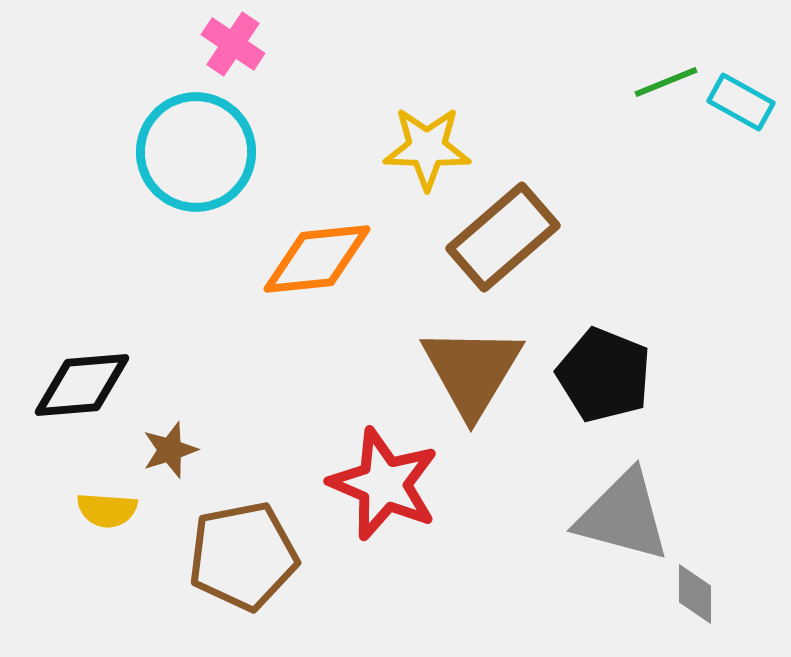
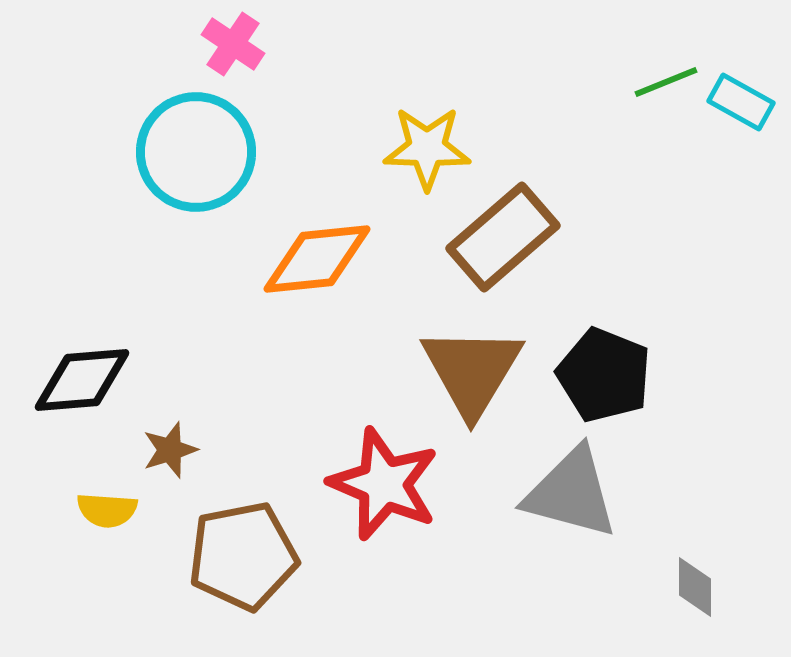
black diamond: moved 5 px up
gray triangle: moved 52 px left, 23 px up
gray diamond: moved 7 px up
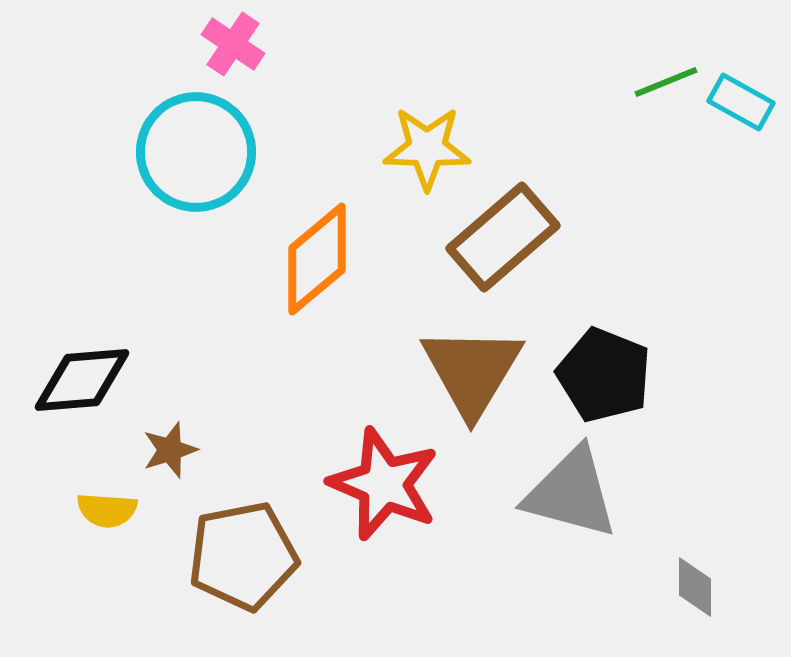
orange diamond: rotated 34 degrees counterclockwise
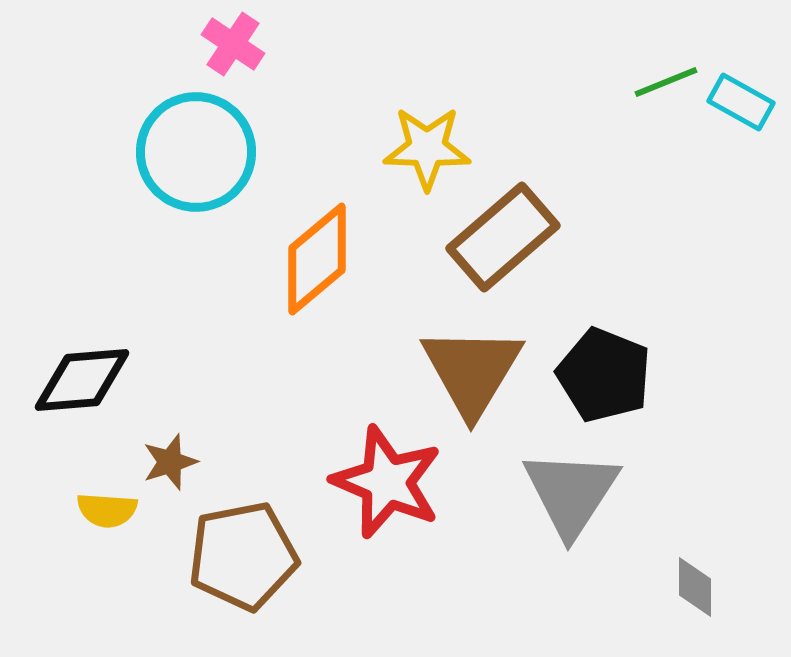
brown star: moved 12 px down
red star: moved 3 px right, 2 px up
gray triangle: rotated 48 degrees clockwise
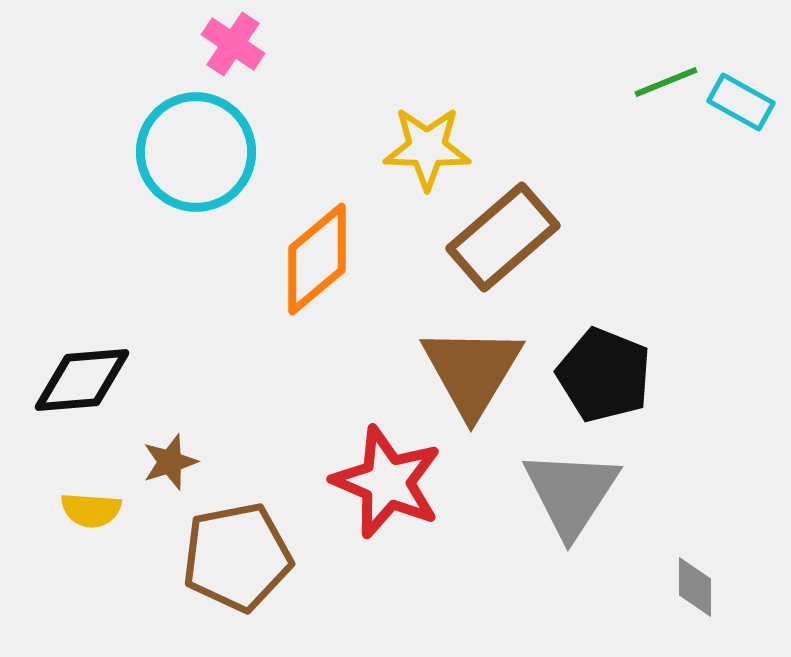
yellow semicircle: moved 16 px left
brown pentagon: moved 6 px left, 1 px down
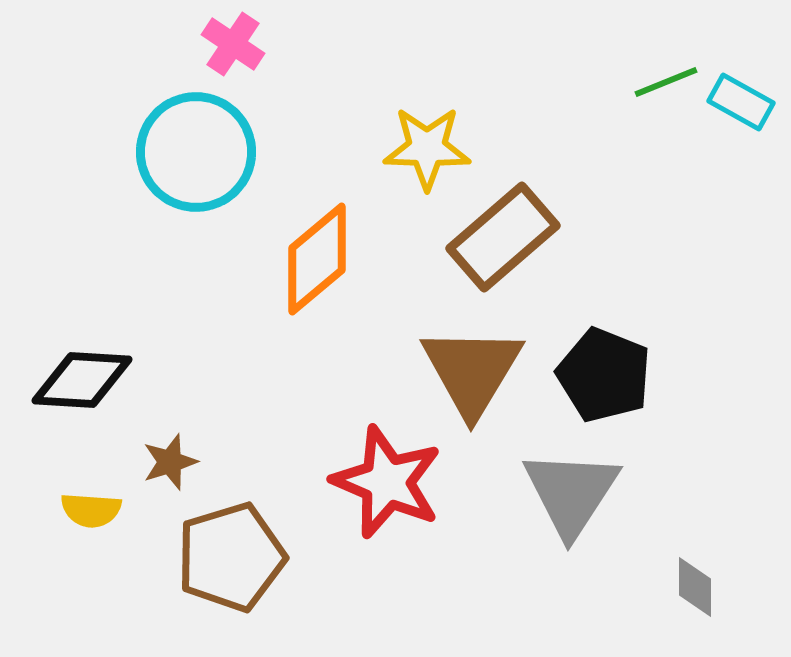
black diamond: rotated 8 degrees clockwise
brown pentagon: moved 6 px left; rotated 6 degrees counterclockwise
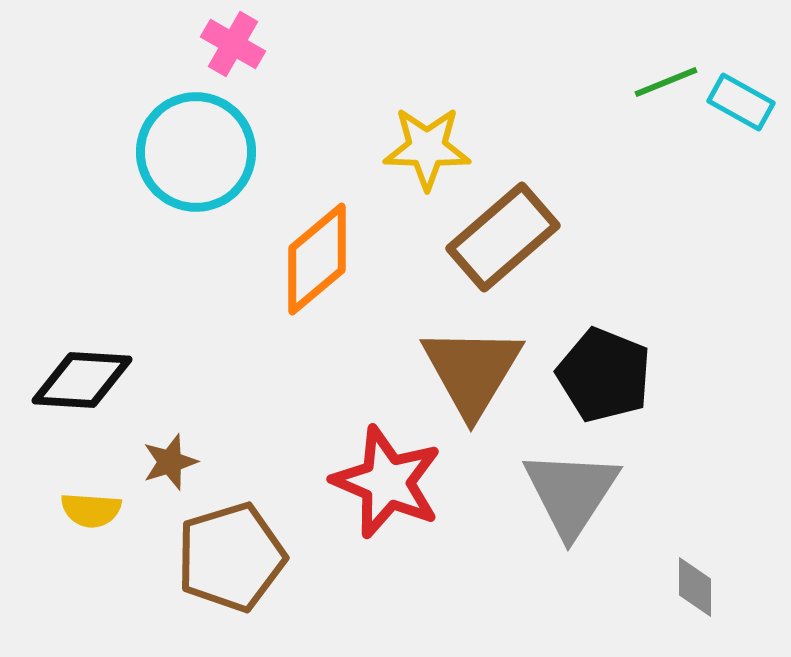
pink cross: rotated 4 degrees counterclockwise
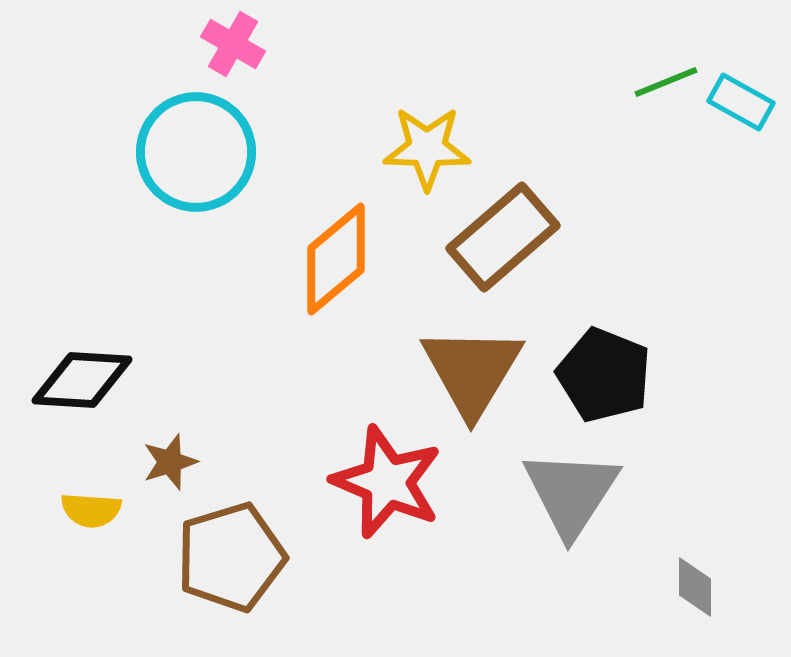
orange diamond: moved 19 px right
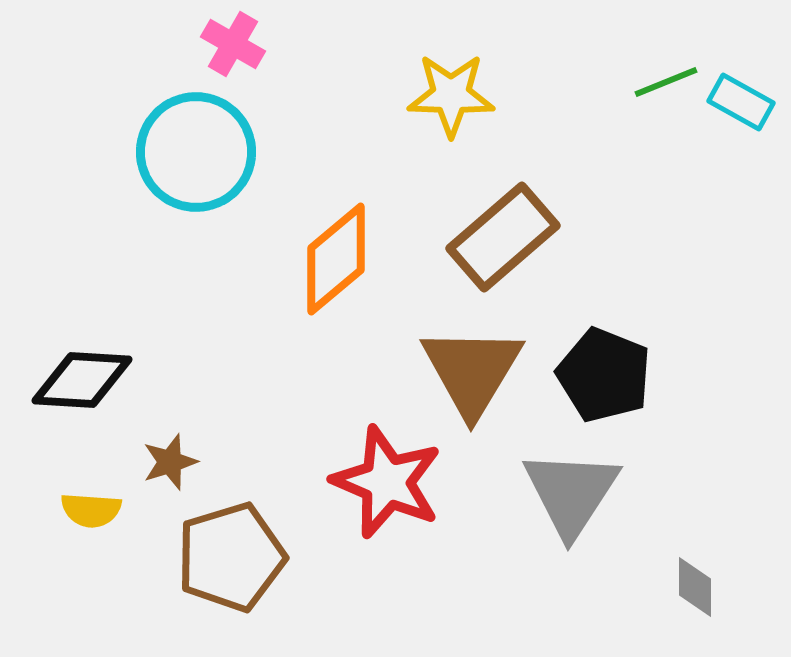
yellow star: moved 24 px right, 53 px up
